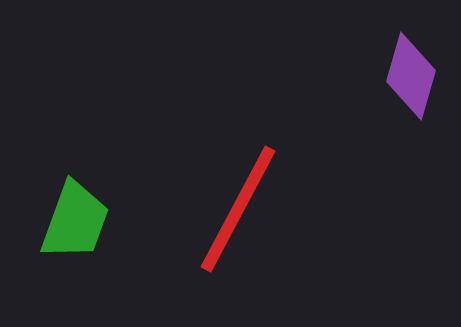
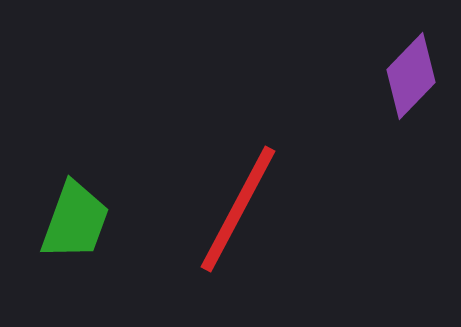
purple diamond: rotated 28 degrees clockwise
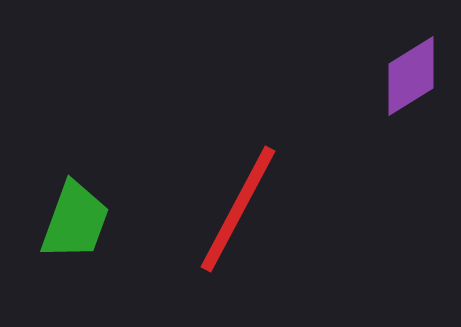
purple diamond: rotated 14 degrees clockwise
